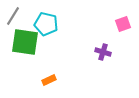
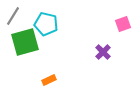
green square: rotated 24 degrees counterclockwise
purple cross: rotated 28 degrees clockwise
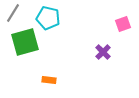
gray line: moved 3 px up
cyan pentagon: moved 2 px right, 6 px up
orange rectangle: rotated 32 degrees clockwise
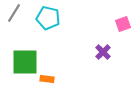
gray line: moved 1 px right
green square: moved 20 px down; rotated 16 degrees clockwise
orange rectangle: moved 2 px left, 1 px up
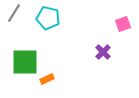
orange rectangle: rotated 32 degrees counterclockwise
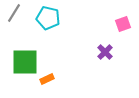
purple cross: moved 2 px right
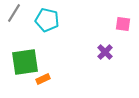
cyan pentagon: moved 1 px left, 2 px down
pink square: rotated 28 degrees clockwise
green square: rotated 8 degrees counterclockwise
orange rectangle: moved 4 px left
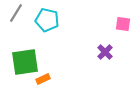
gray line: moved 2 px right
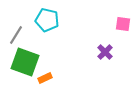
gray line: moved 22 px down
green square: rotated 28 degrees clockwise
orange rectangle: moved 2 px right, 1 px up
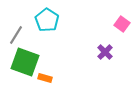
cyan pentagon: rotated 20 degrees clockwise
pink square: moved 1 px left; rotated 28 degrees clockwise
orange rectangle: rotated 40 degrees clockwise
